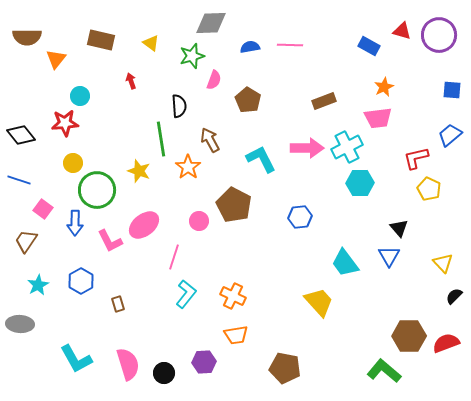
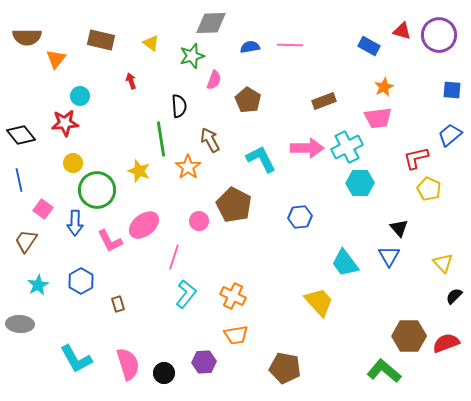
blue line at (19, 180): rotated 60 degrees clockwise
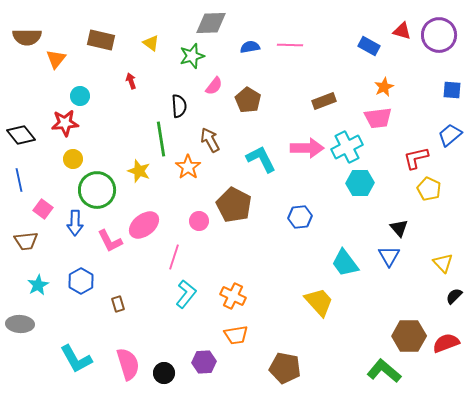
pink semicircle at (214, 80): moved 6 px down; rotated 18 degrees clockwise
yellow circle at (73, 163): moved 4 px up
brown trapezoid at (26, 241): rotated 130 degrees counterclockwise
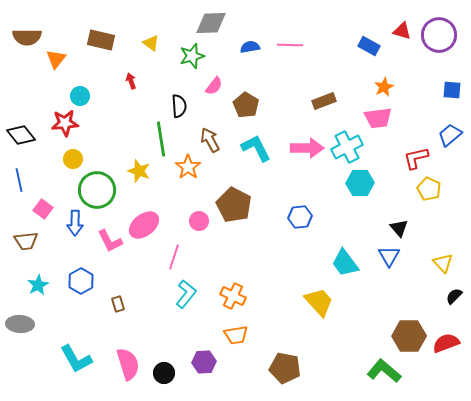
brown pentagon at (248, 100): moved 2 px left, 5 px down
cyan L-shape at (261, 159): moved 5 px left, 11 px up
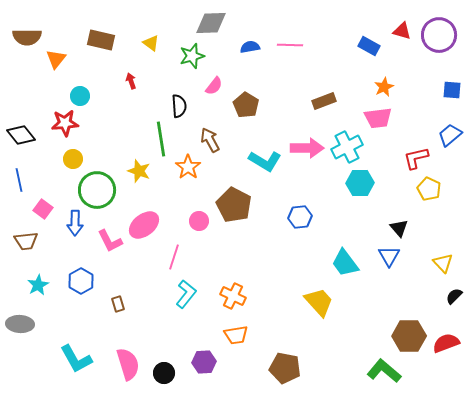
cyan L-shape at (256, 148): moved 9 px right, 13 px down; rotated 148 degrees clockwise
